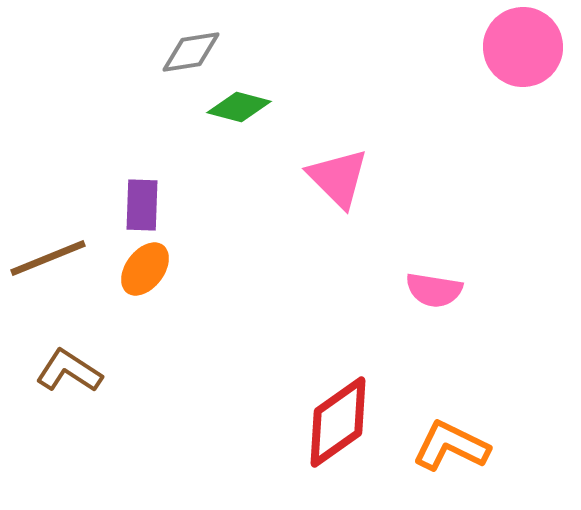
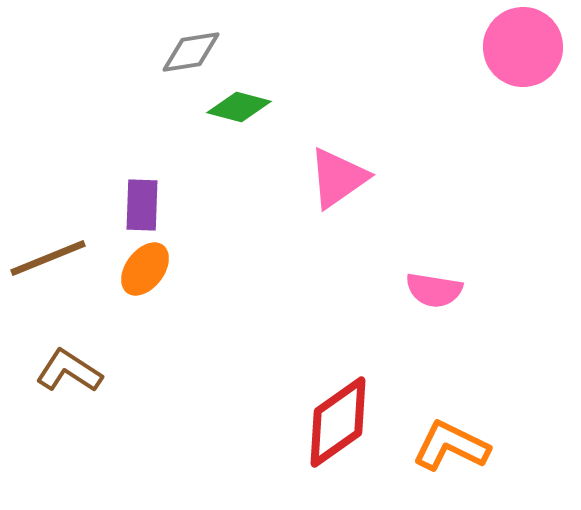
pink triangle: rotated 40 degrees clockwise
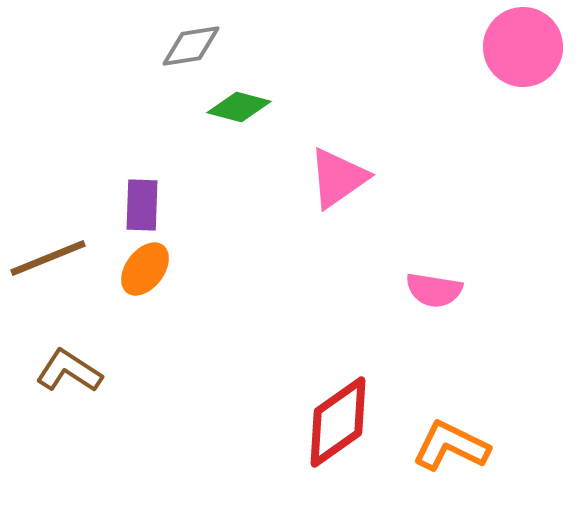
gray diamond: moved 6 px up
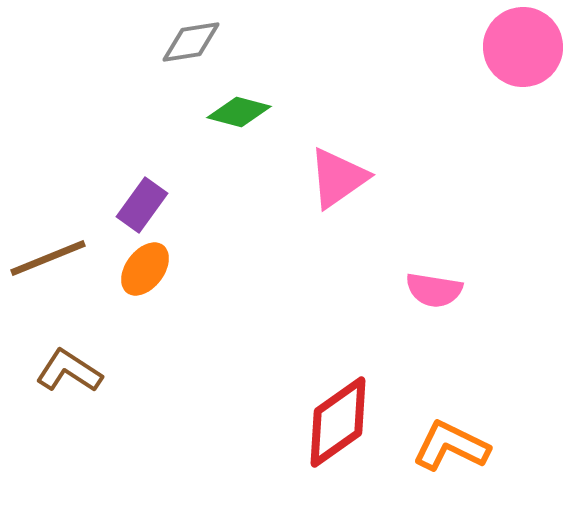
gray diamond: moved 4 px up
green diamond: moved 5 px down
purple rectangle: rotated 34 degrees clockwise
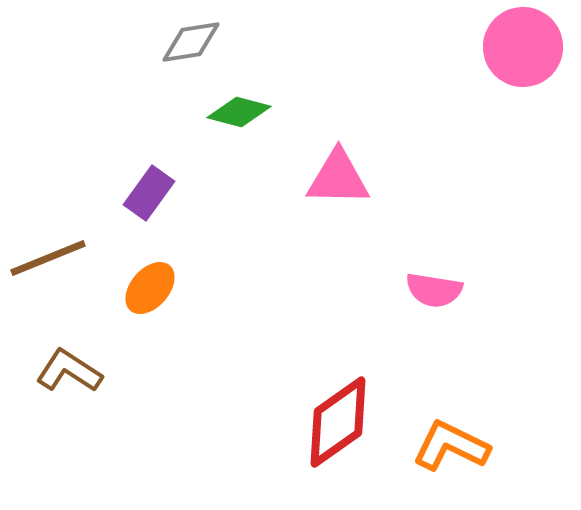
pink triangle: rotated 36 degrees clockwise
purple rectangle: moved 7 px right, 12 px up
orange ellipse: moved 5 px right, 19 px down; rotated 4 degrees clockwise
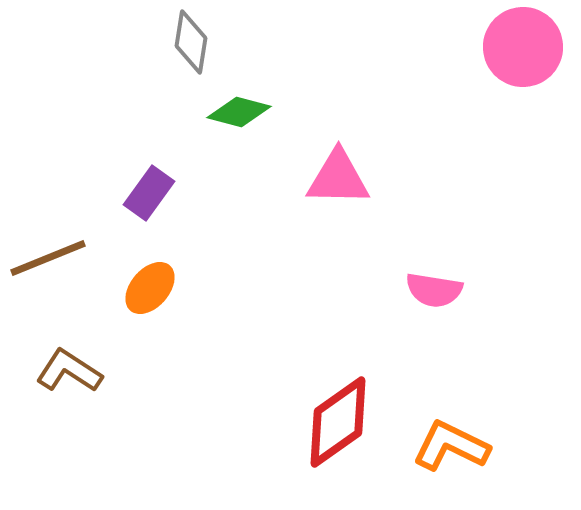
gray diamond: rotated 72 degrees counterclockwise
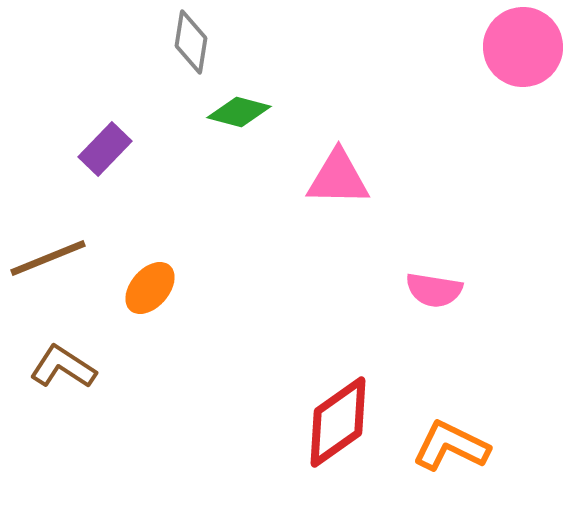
purple rectangle: moved 44 px left, 44 px up; rotated 8 degrees clockwise
brown L-shape: moved 6 px left, 4 px up
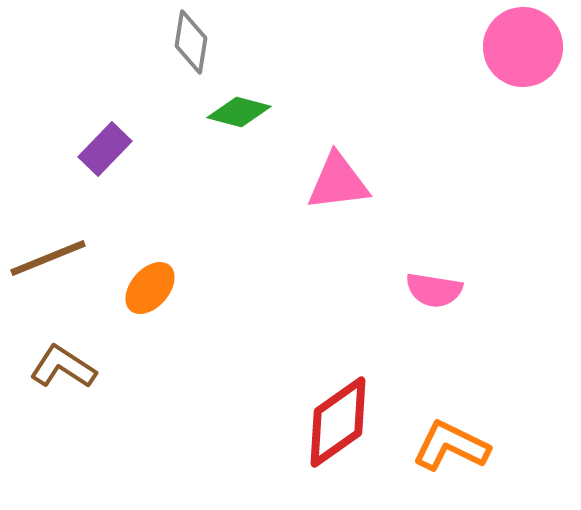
pink triangle: moved 4 px down; rotated 8 degrees counterclockwise
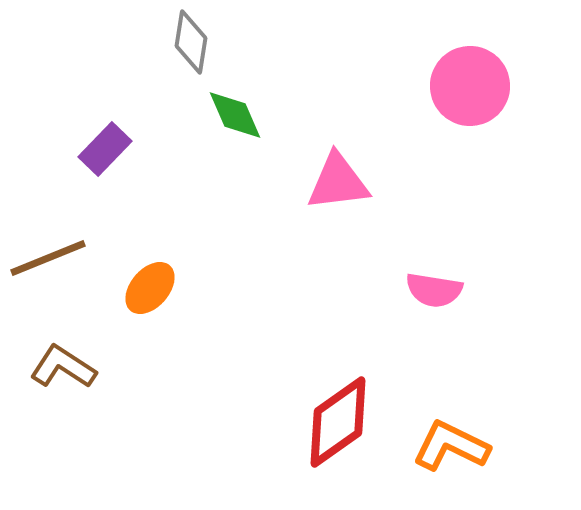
pink circle: moved 53 px left, 39 px down
green diamond: moved 4 px left, 3 px down; rotated 52 degrees clockwise
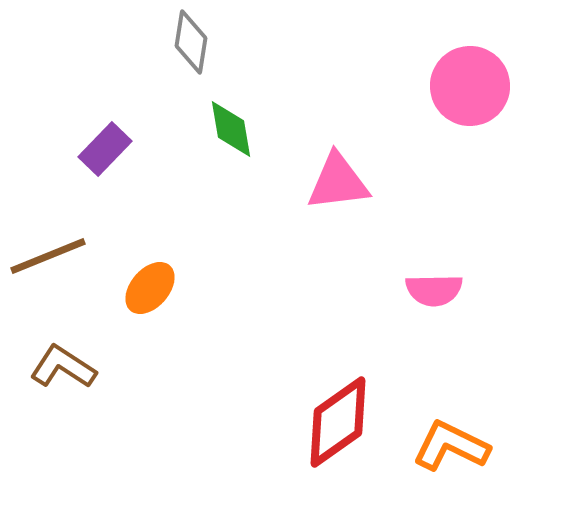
green diamond: moved 4 px left, 14 px down; rotated 14 degrees clockwise
brown line: moved 2 px up
pink semicircle: rotated 10 degrees counterclockwise
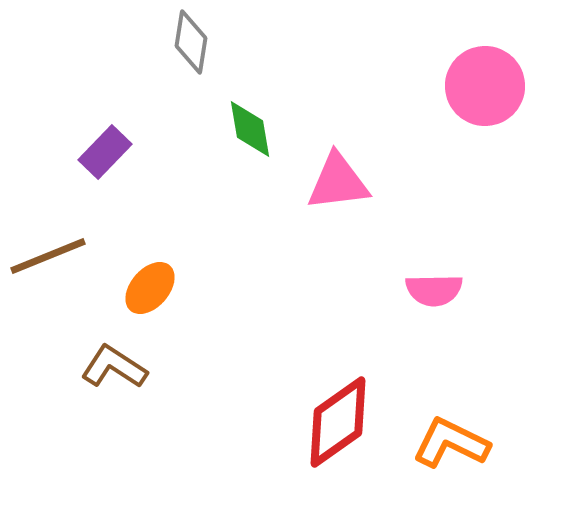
pink circle: moved 15 px right
green diamond: moved 19 px right
purple rectangle: moved 3 px down
brown L-shape: moved 51 px right
orange L-shape: moved 3 px up
